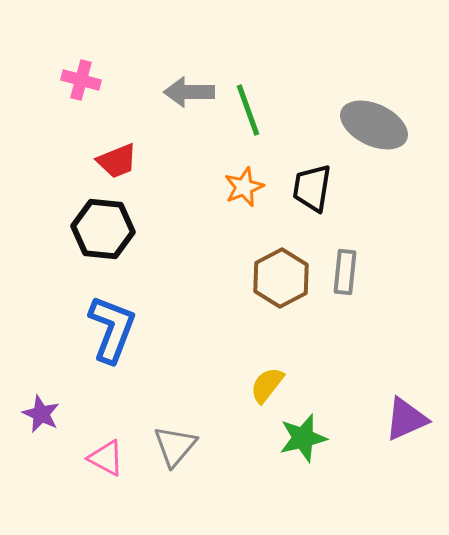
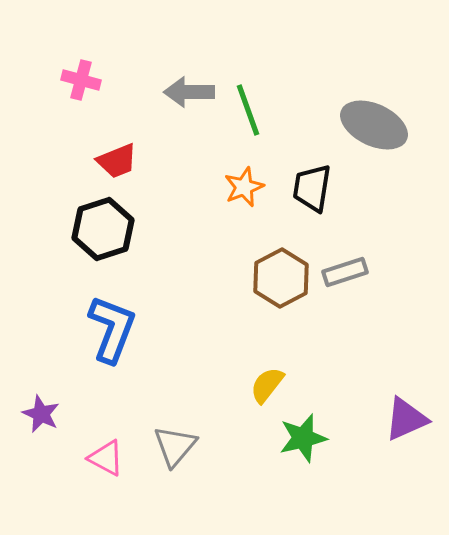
black hexagon: rotated 24 degrees counterclockwise
gray rectangle: rotated 66 degrees clockwise
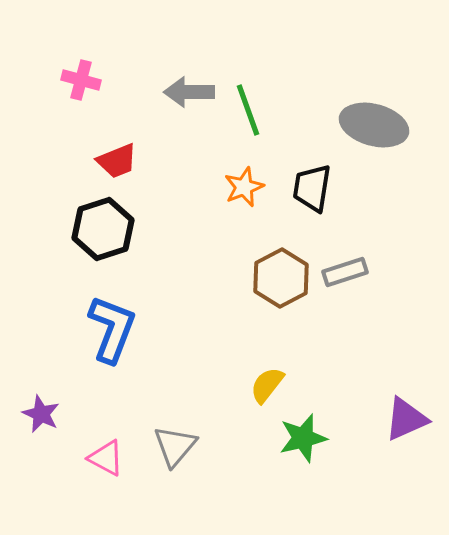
gray ellipse: rotated 10 degrees counterclockwise
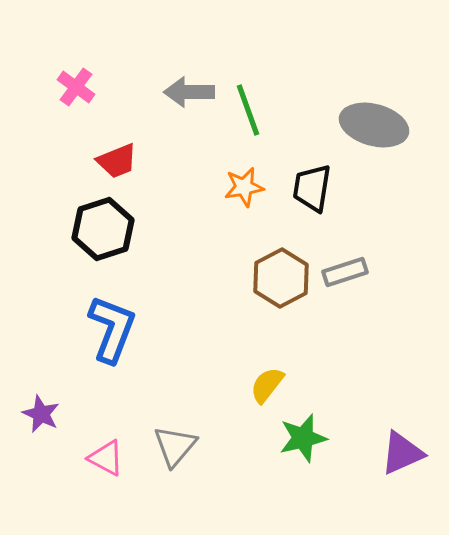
pink cross: moved 5 px left, 7 px down; rotated 21 degrees clockwise
orange star: rotated 12 degrees clockwise
purple triangle: moved 4 px left, 34 px down
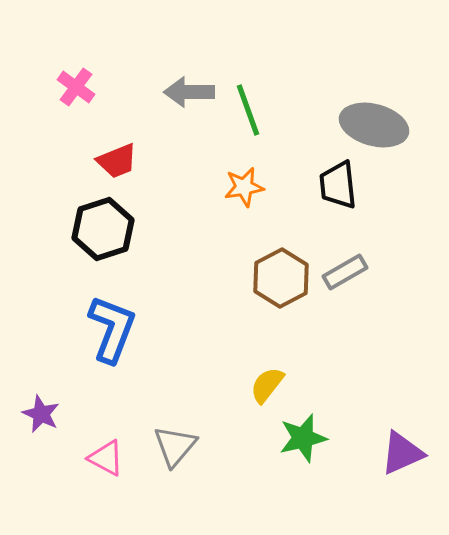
black trapezoid: moved 26 px right, 3 px up; rotated 15 degrees counterclockwise
gray rectangle: rotated 12 degrees counterclockwise
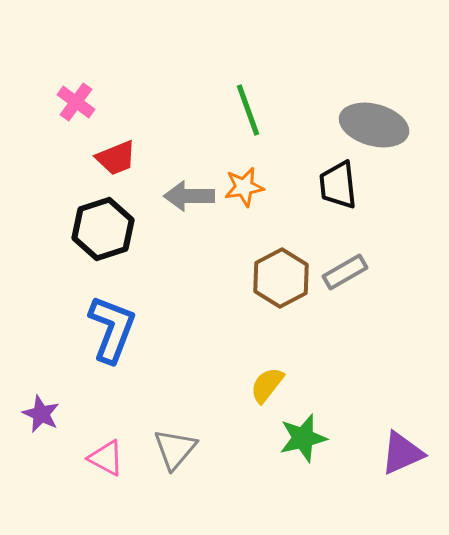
pink cross: moved 15 px down
gray arrow: moved 104 px down
red trapezoid: moved 1 px left, 3 px up
gray triangle: moved 3 px down
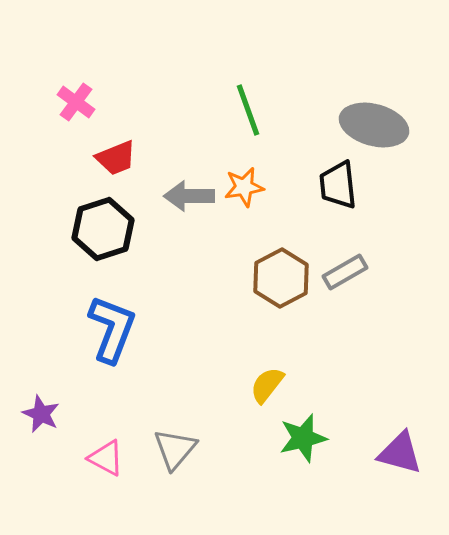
purple triangle: moved 2 px left; rotated 39 degrees clockwise
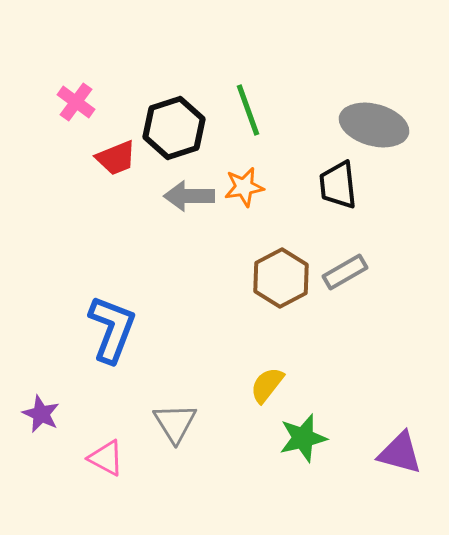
black hexagon: moved 71 px right, 101 px up
gray triangle: moved 26 px up; rotated 12 degrees counterclockwise
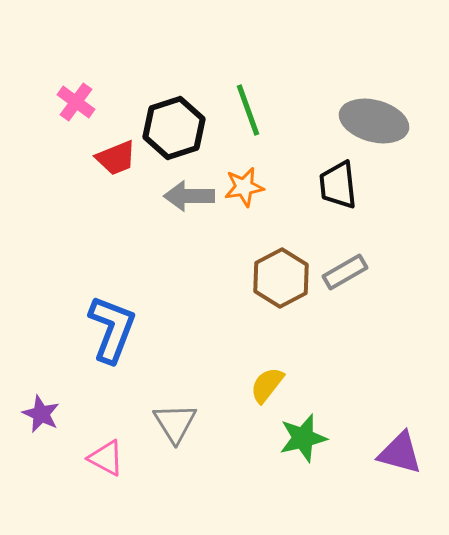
gray ellipse: moved 4 px up
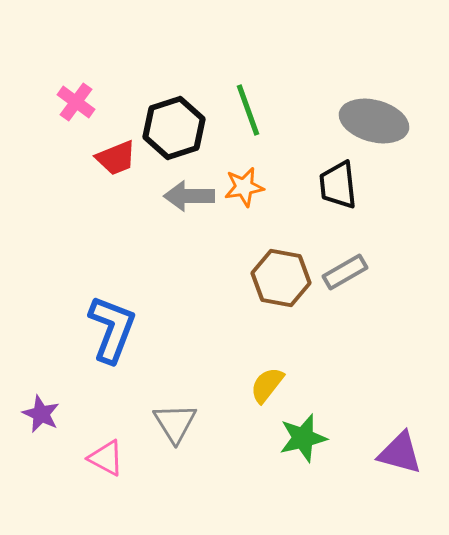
brown hexagon: rotated 22 degrees counterclockwise
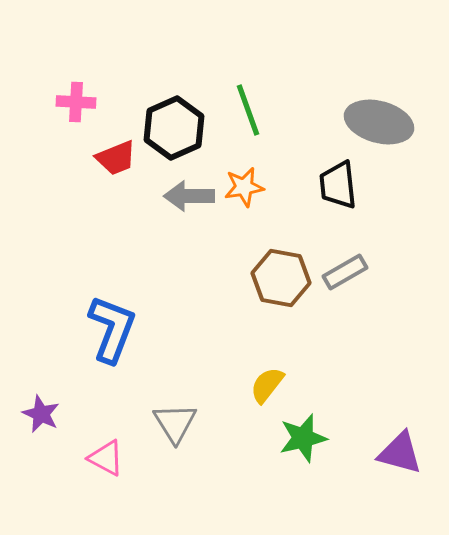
pink cross: rotated 33 degrees counterclockwise
gray ellipse: moved 5 px right, 1 px down
black hexagon: rotated 6 degrees counterclockwise
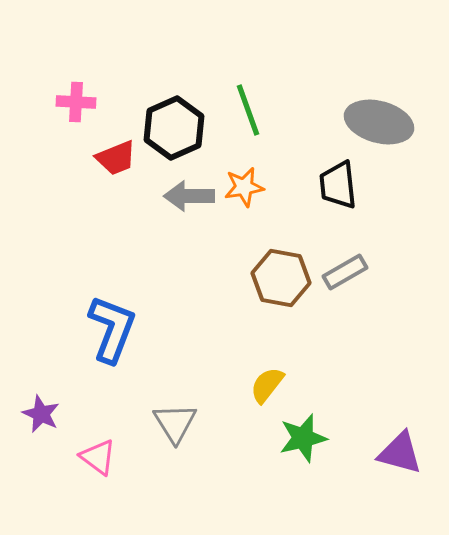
pink triangle: moved 8 px left, 1 px up; rotated 9 degrees clockwise
